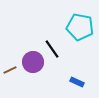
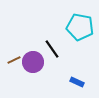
brown line: moved 4 px right, 10 px up
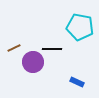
black line: rotated 54 degrees counterclockwise
brown line: moved 12 px up
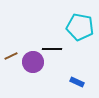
brown line: moved 3 px left, 8 px down
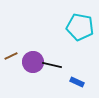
black line: moved 16 px down; rotated 12 degrees clockwise
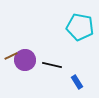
purple circle: moved 8 px left, 2 px up
blue rectangle: rotated 32 degrees clockwise
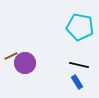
purple circle: moved 3 px down
black line: moved 27 px right
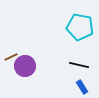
brown line: moved 1 px down
purple circle: moved 3 px down
blue rectangle: moved 5 px right, 5 px down
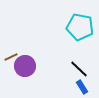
black line: moved 4 px down; rotated 30 degrees clockwise
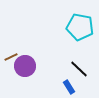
blue rectangle: moved 13 px left
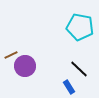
brown line: moved 2 px up
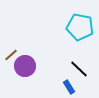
brown line: rotated 16 degrees counterclockwise
